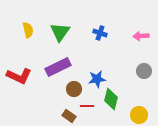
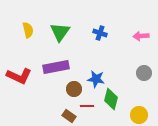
purple rectangle: moved 2 px left; rotated 15 degrees clockwise
gray circle: moved 2 px down
blue star: moved 1 px left; rotated 18 degrees clockwise
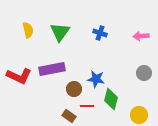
purple rectangle: moved 4 px left, 2 px down
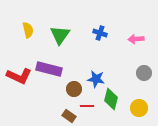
green triangle: moved 3 px down
pink arrow: moved 5 px left, 3 px down
purple rectangle: moved 3 px left; rotated 25 degrees clockwise
yellow circle: moved 7 px up
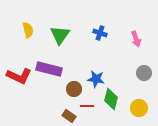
pink arrow: rotated 105 degrees counterclockwise
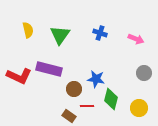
pink arrow: rotated 49 degrees counterclockwise
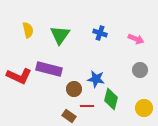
gray circle: moved 4 px left, 3 px up
yellow circle: moved 5 px right
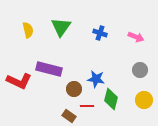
green triangle: moved 1 px right, 8 px up
pink arrow: moved 2 px up
red L-shape: moved 5 px down
yellow circle: moved 8 px up
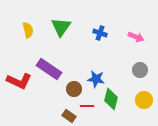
purple rectangle: rotated 20 degrees clockwise
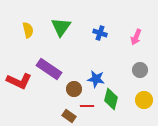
pink arrow: rotated 91 degrees clockwise
